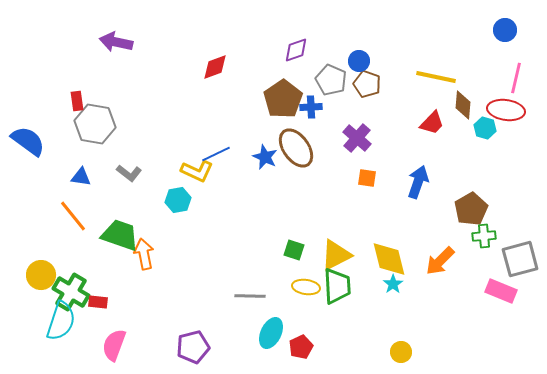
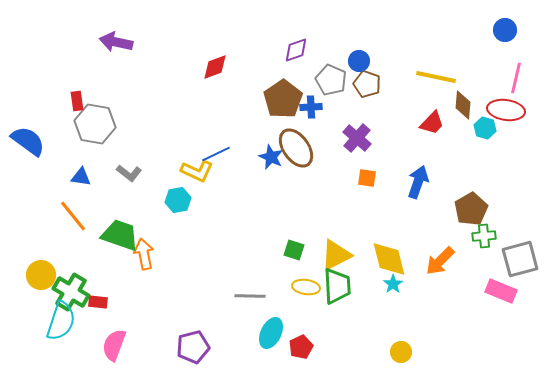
blue star at (265, 157): moved 6 px right
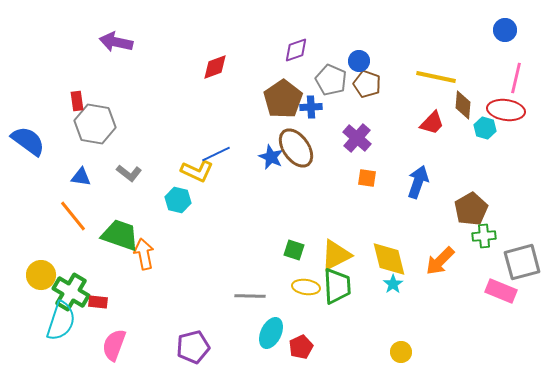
cyan hexagon at (178, 200): rotated 25 degrees clockwise
gray square at (520, 259): moved 2 px right, 3 px down
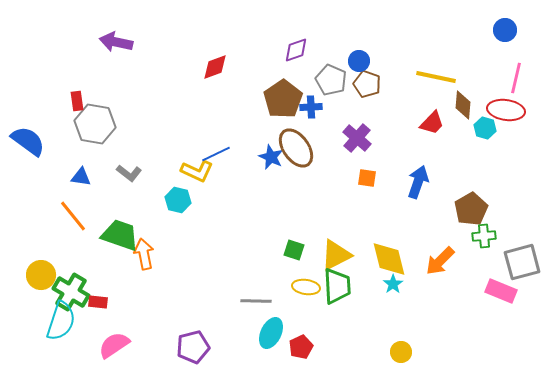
gray line at (250, 296): moved 6 px right, 5 px down
pink semicircle at (114, 345): rotated 36 degrees clockwise
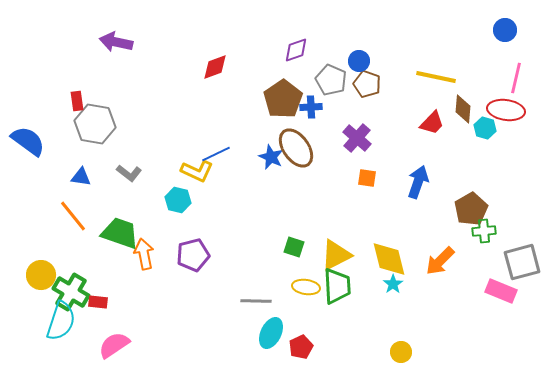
brown diamond at (463, 105): moved 4 px down
green trapezoid at (120, 235): moved 2 px up
green cross at (484, 236): moved 5 px up
green square at (294, 250): moved 3 px up
purple pentagon at (193, 347): moved 92 px up
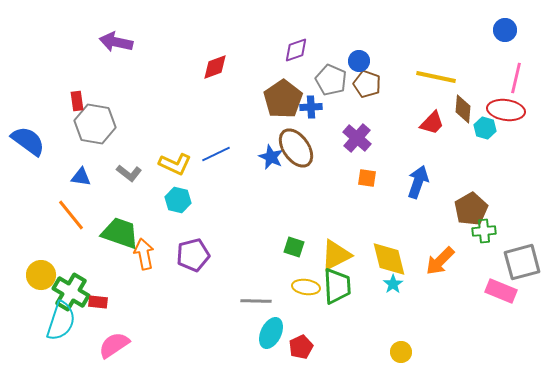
yellow L-shape at (197, 171): moved 22 px left, 7 px up
orange line at (73, 216): moved 2 px left, 1 px up
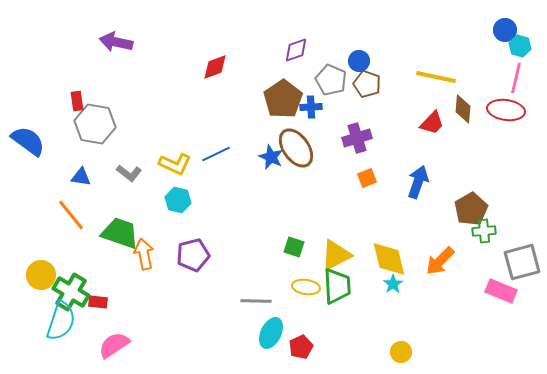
cyan hexagon at (485, 128): moved 35 px right, 82 px up
purple cross at (357, 138): rotated 32 degrees clockwise
orange square at (367, 178): rotated 30 degrees counterclockwise
